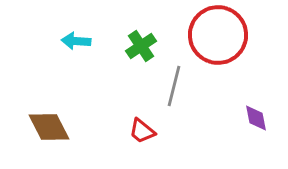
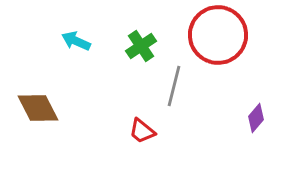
cyan arrow: rotated 20 degrees clockwise
purple diamond: rotated 52 degrees clockwise
brown diamond: moved 11 px left, 19 px up
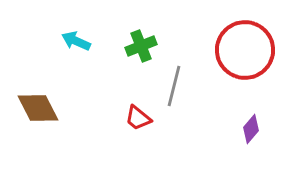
red circle: moved 27 px right, 15 px down
green cross: rotated 12 degrees clockwise
purple diamond: moved 5 px left, 11 px down
red trapezoid: moved 4 px left, 13 px up
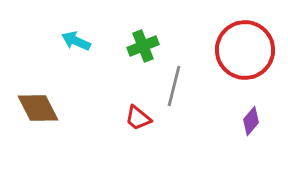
green cross: moved 2 px right
purple diamond: moved 8 px up
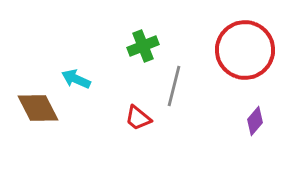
cyan arrow: moved 38 px down
purple diamond: moved 4 px right
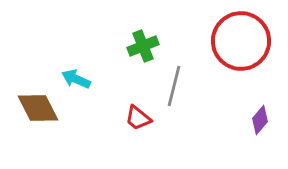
red circle: moved 4 px left, 9 px up
purple diamond: moved 5 px right, 1 px up
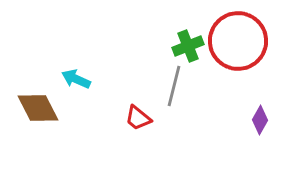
red circle: moved 3 px left
green cross: moved 45 px right
purple diamond: rotated 12 degrees counterclockwise
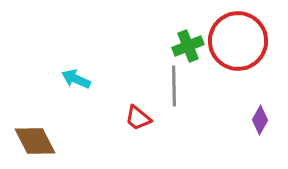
gray line: rotated 15 degrees counterclockwise
brown diamond: moved 3 px left, 33 px down
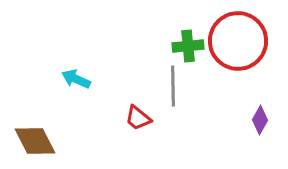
green cross: rotated 16 degrees clockwise
gray line: moved 1 px left
